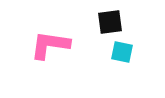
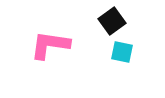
black square: moved 2 px right, 1 px up; rotated 28 degrees counterclockwise
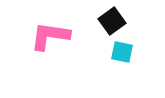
pink L-shape: moved 9 px up
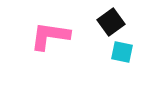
black square: moved 1 px left, 1 px down
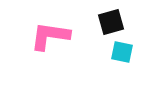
black square: rotated 20 degrees clockwise
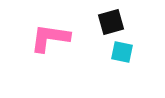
pink L-shape: moved 2 px down
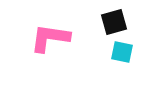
black square: moved 3 px right
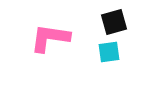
cyan square: moved 13 px left; rotated 20 degrees counterclockwise
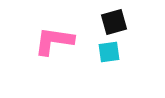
pink L-shape: moved 4 px right, 3 px down
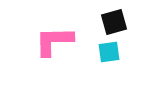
pink L-shape: rotated 9 degrees counterclockwise
